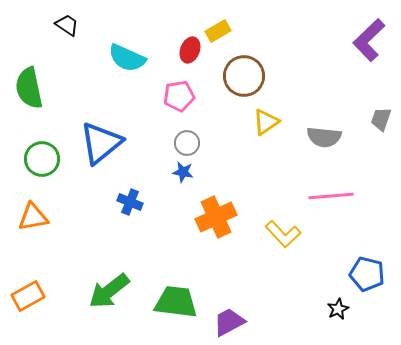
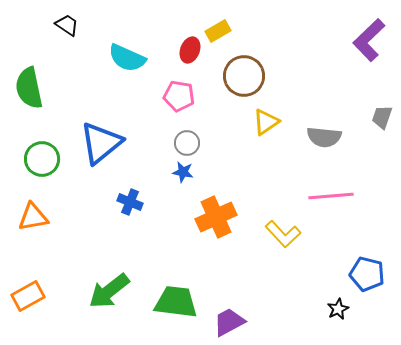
pink pentagon: rotated 20 degrees clockwise
gray trapezoid: moved 1 px right, 2 px up
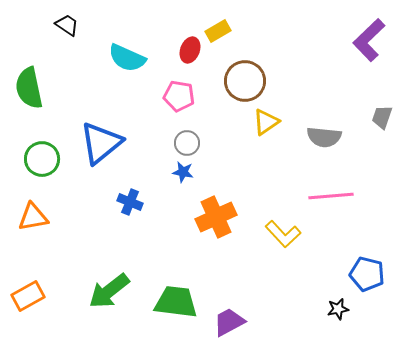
brown circle: moved 1 px right, 5 px down
black star: rotated 15 degrees clockwise
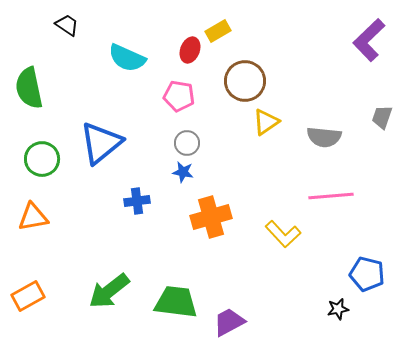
blue cross: moved 7 px right, 1 px up; rotated 30 degrees counterclockwise
orange cross: moved 5 px left; rotated 9 degrees clockwise
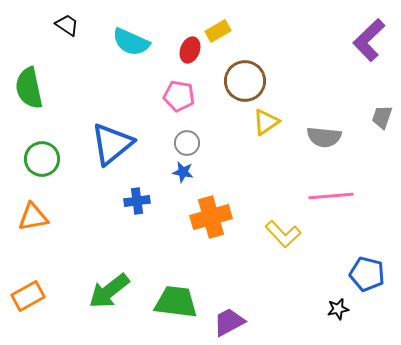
cyan semicircle: moved 4 px right, 16 px up
blue triangle: moved 11 px right, 1 px down
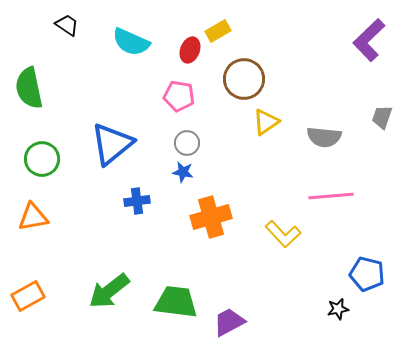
brown circle: moved 1 px left, 2 px up
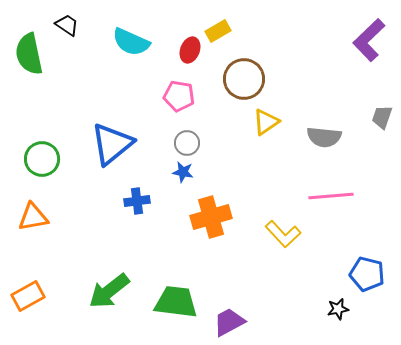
green semicircle: moved 34 px up
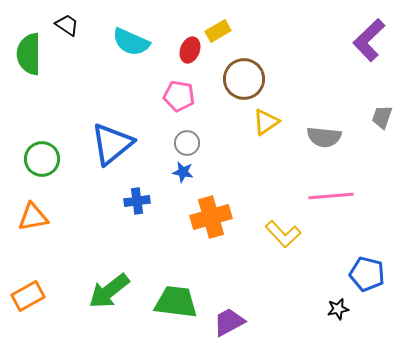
green semicircle: rotated 12 degrees clockwise
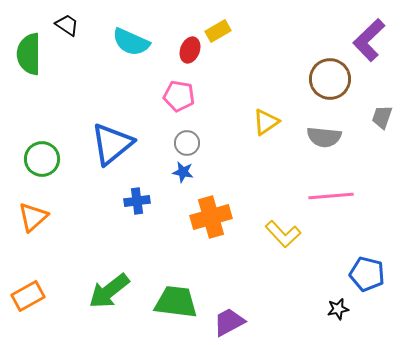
brown circle: moved 86 px right
orange triangle: rotated 32 degrees counterclockwise
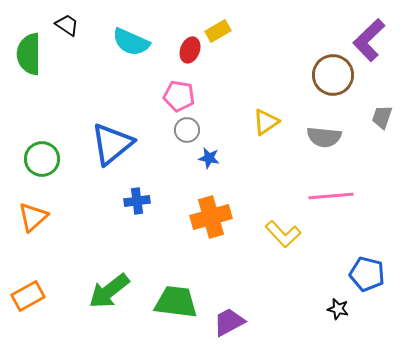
brown circle: moved 3 px right, 4 px up
gray circle: moved 13 px up
blue star: moved 26 px right, 14 px up
black star: rotated 25 degrees clockwise
